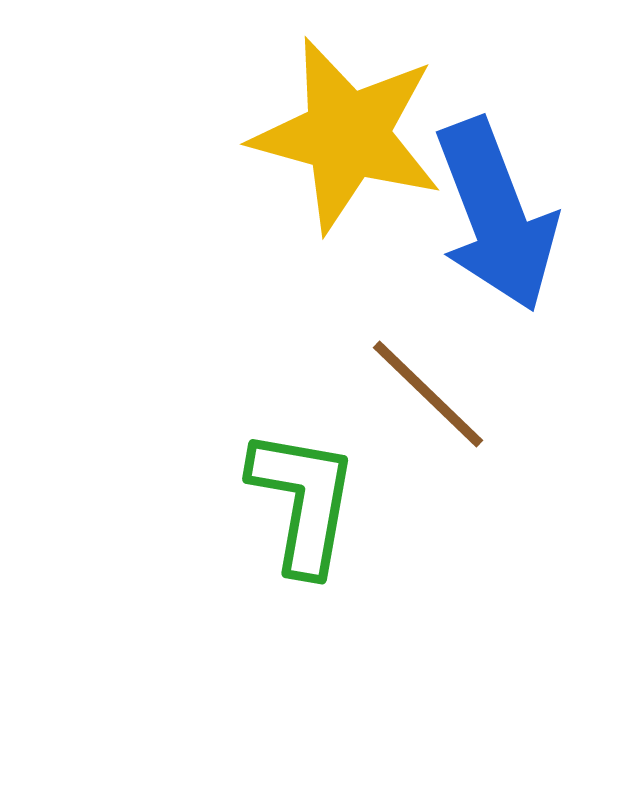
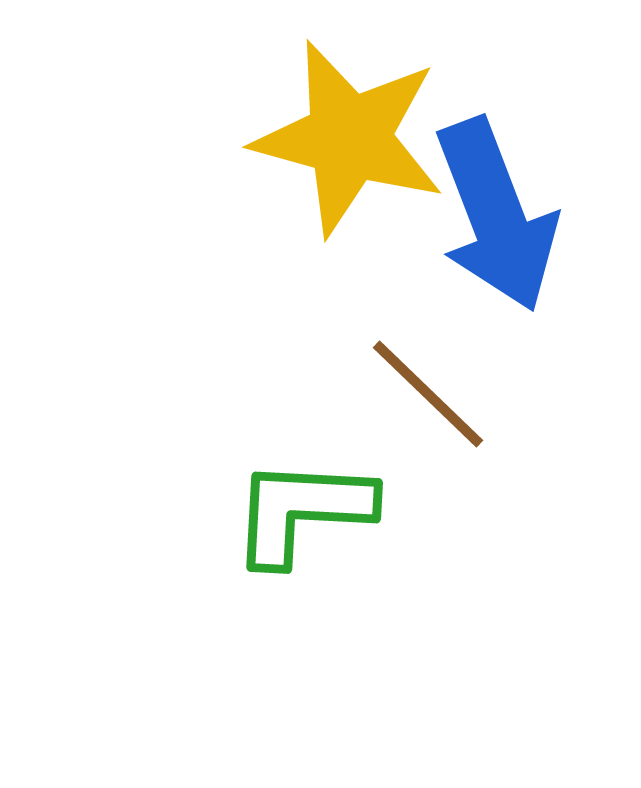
yellow star: moved 2 px right, 3 px down
green L-shape: moved 1 px left, 10 px down; rotated 97 degrees counterclockwise
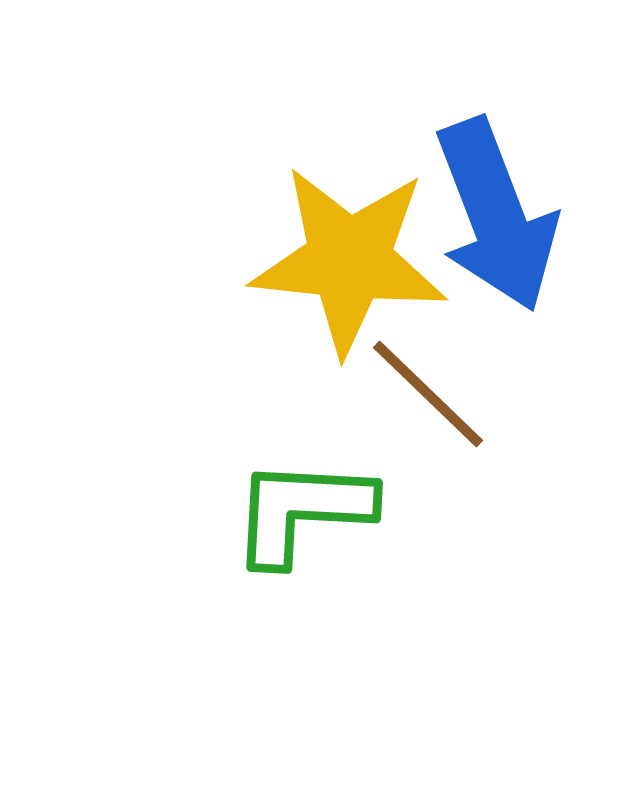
yellow star: moved 122 px down; rotated 9 degrees counterclockwise
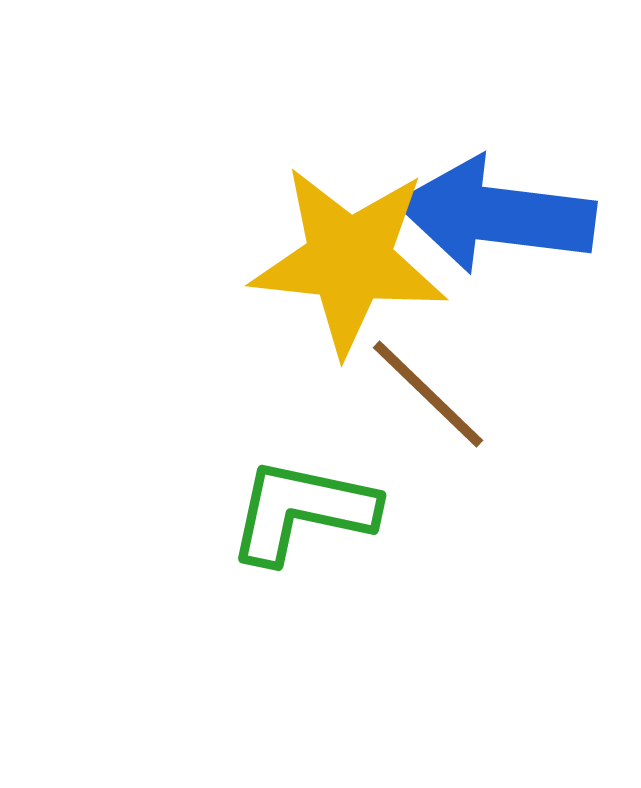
blue arrow: rotated 118 degrees clockwise
green L-shape: rotated 9 degrees clockwise
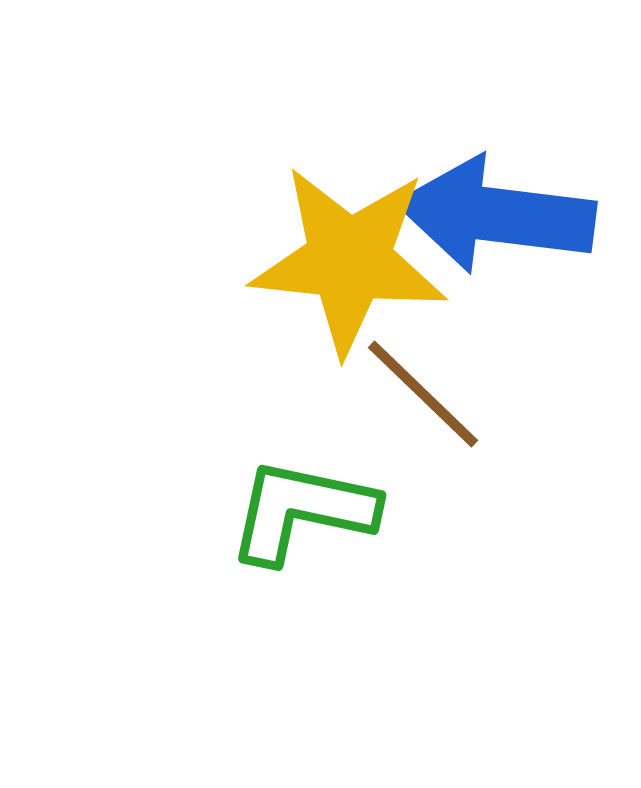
brown line: moved 5 px left
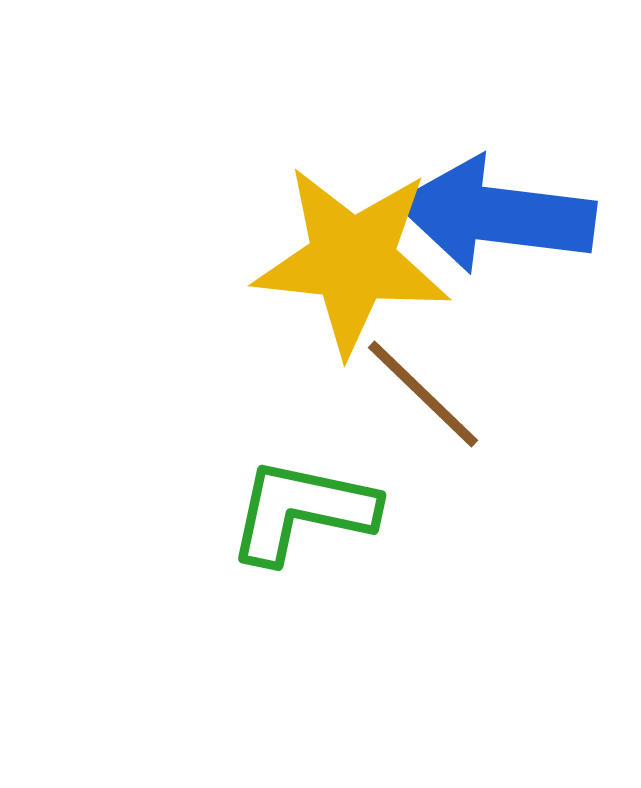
yellow star: moved 3 px right
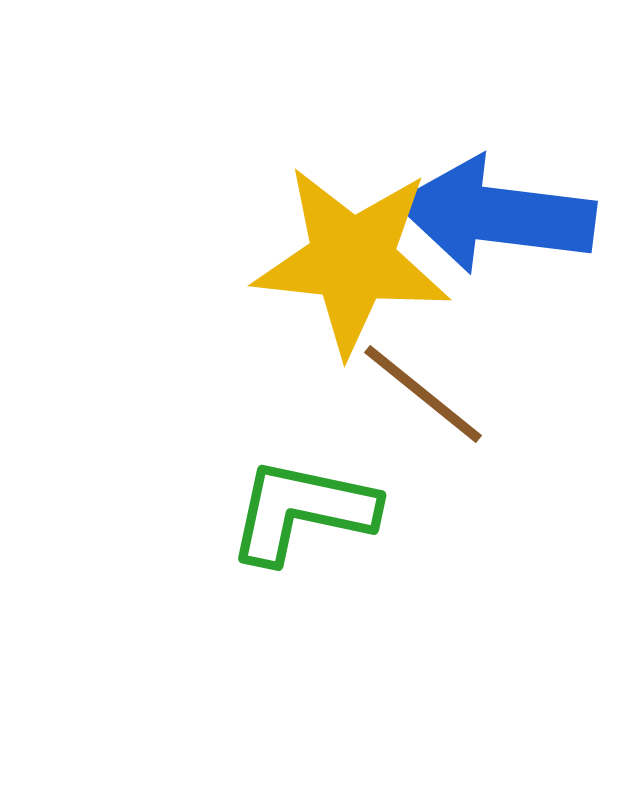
brown line: rotated 5 degrees counterclockwise
